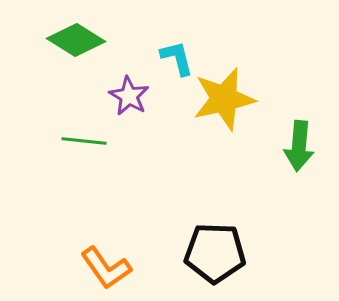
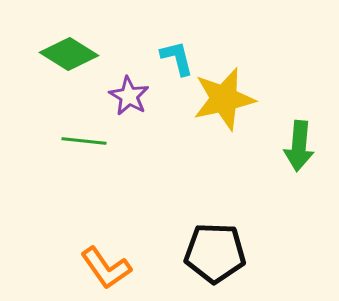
green diamond: moved 7 px left, 14 px down
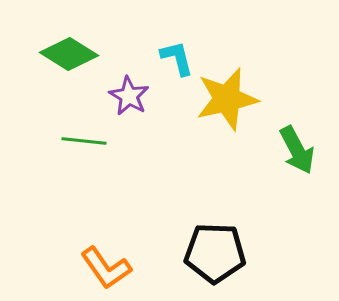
yellow star: moved 3 px right
green arrow: moved 2 px left, 4 px down; rotated 33 degrees counterclockwise
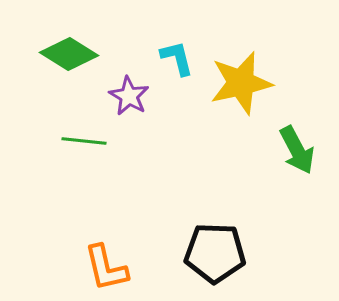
yellow star: moved 14 px right, 16 px up
orange L-shape: rotated 22 degrees clockwise
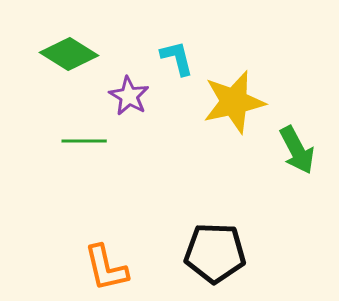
yellow star: moved 7 px left, 19 px down
green line: rotated 6 degrees counterclockwise
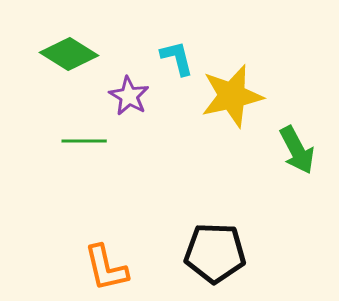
yellow star: moved 2 px left, 6 px up
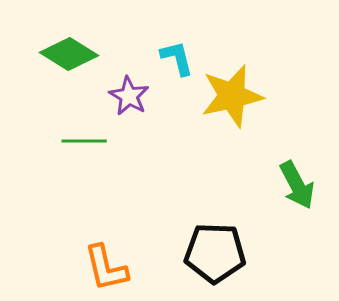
green arrow: moved 35 px down
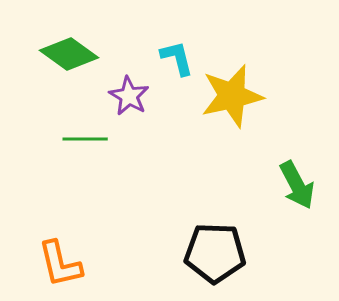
green diamond: rotated 4 degrees clockwise
green line: moved 1 px right, 2 px up
orange L-shape: moved 46 px left, 4 px up
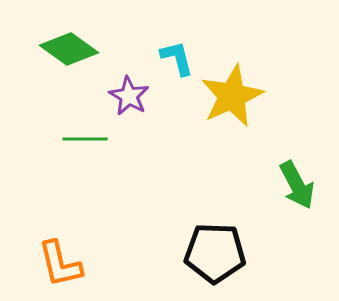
green diamond: moved 5 px up
yellow star: rotated 12 degrees counterclockwise
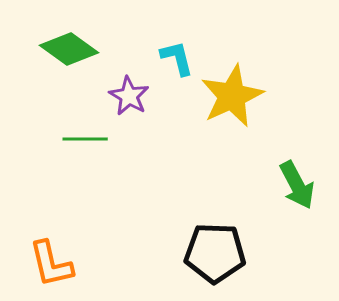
orange L-shape: moved 9 px left
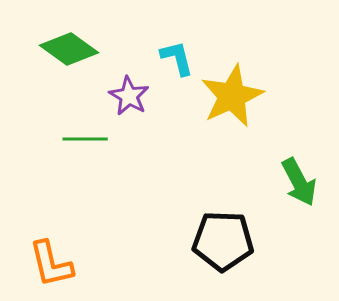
green arrow: moved 2 px right, 3 px up
black pentagon: moved 8 px right, 12 px up
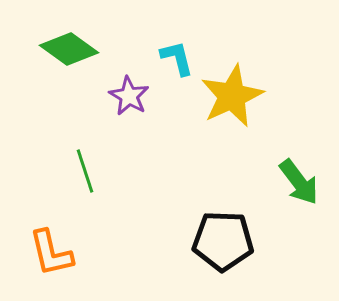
green line: moved 32 px down; rotated 72 degrees clockwise
green arrow: rotated 9 degrees counterclockwise
orange L-shape: moved 11 px up
